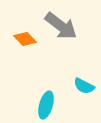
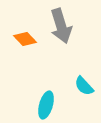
gray arrow: rotated 36 degrees clockwise
cyan semicircle: rotated 20 degrees clockwise
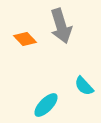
cyan ellipse: rotated 28 degrees clockwise
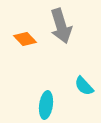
cyan ellipse: rotated 36 degrees counterclockwise
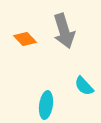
gray arrow: moved 3 px right, 5 px down
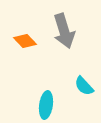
orange diamond: moved 2 px down
